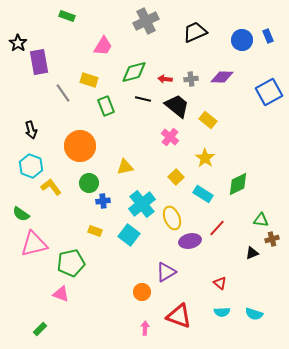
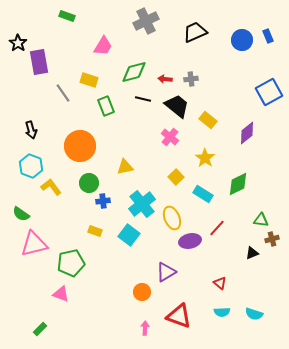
purple diamond at (222, 77): moved 25 px right, 56 px down; rotated 40 degrees counterclockwise
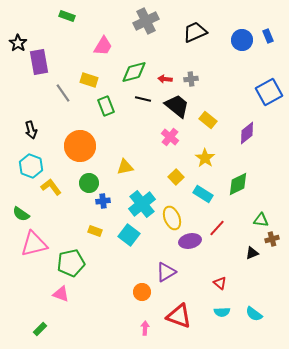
cyan semicircle at (254, 314): rotated 18 degrees clockwise
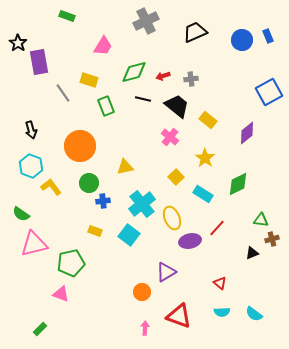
red arrow at (165, 79): moved 2 px left, 3 px up; rotated 24 degrees counterclockwise
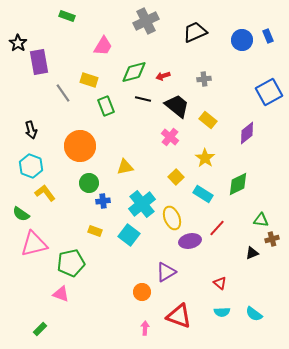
gray cross at (191, 79): moved 13 px right
yellow L-shape at (51, 187): moved 6 px left, 6 px down
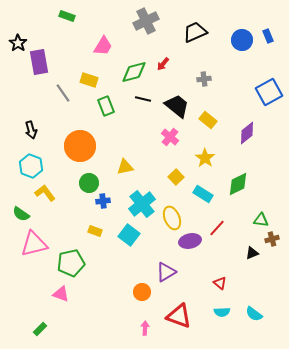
red arrow at (163, 76): moved 12 px up; rotated 32 degrees counterclockwise
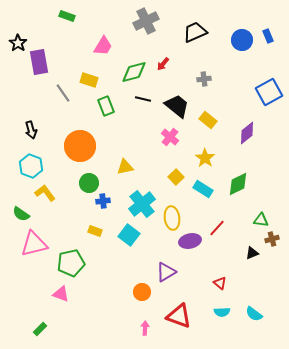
cyan rectangle at (203, 194): moved 5 px up
yellow ellipse at (172, 218): rotated 15 degrees clockwise
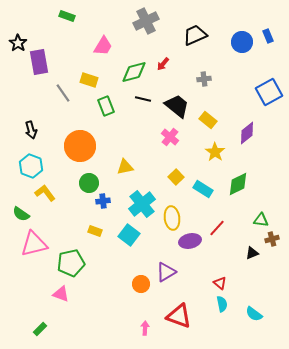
black trapezoid at (195, 32): moved 3 px down
blue circle at (242, 40): moved 2 px down
yellow star at (205, 158): moved 10 px right, 6 px up
orange circle at (142, 292): moved 1 px left, 8 px up
cyan semicircle at (222, 312): moved 8 px up; rotated 98 degrees counterclockwise
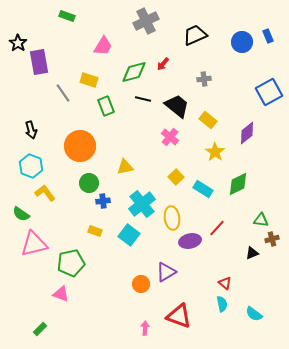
red triangle at (220, 283): moved 5 px right
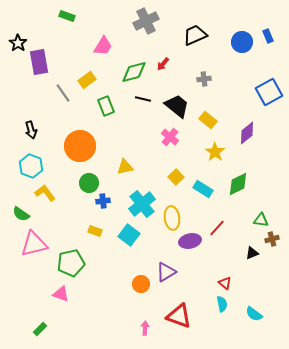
yellow rectangle at (89, 80): moved 2 px left; rotated 54 degrees counterclockwise
